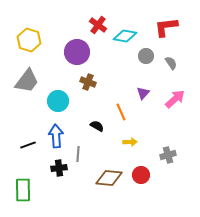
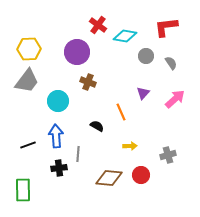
yellow hexagon: moved 9 px down; rotated 20 degrees counterclockwise
yellow arrow: moved 4 px down
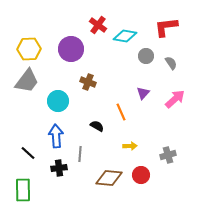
purple circle: moved 6 px left, 3 px up
black line: moved 8 px down; rotated 63 degrees clockwise
gray line: moved 2 px right
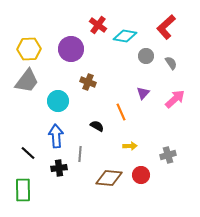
red L-shape: rotated 35 degrees counterclockwise
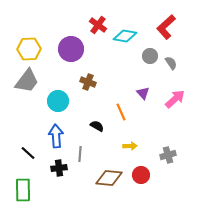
gray circle: moved 4 px right
purple triangle: rotated 24 degrees counterclockwise
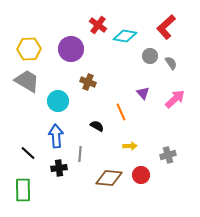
gray trapezoid: rotated 96 degrees counterclockwise
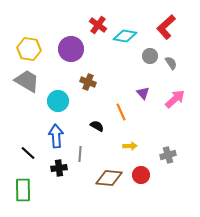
yellow hexagon: rotated 10 degrees clockwise
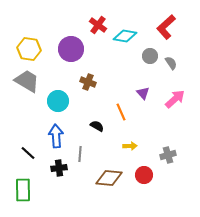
red circle: moved 3 px right
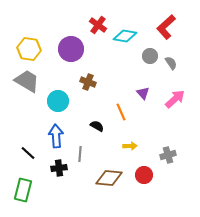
green rectangle: rotated 15 degrees clockwise
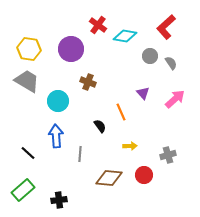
black semicircle: moved 3 px right; rotated 24 degrees clockwise
black cross: moved 32 px down
green rectangle: rotated 35 degrees clockwise
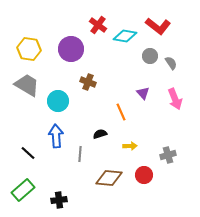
red L-shape: moved 8 px left, 1 px up; rotated 100 degrees counterclockwise
gray trapezoid: moved 4 px down
pink arrow: rotated 110 degrees clockwise
black semicircle: moved 8 px down; rotated 72 degrees counterclockwise
